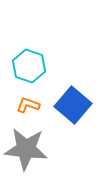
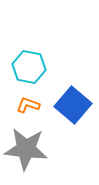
cyan hexagon: moved 1 px down; rotated 8 degrees counterclockwise
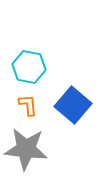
orange L-shape: rotated 65 degrees clockwise
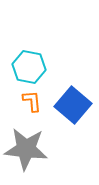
orange L-shape: moved 4 px right, 4 px up
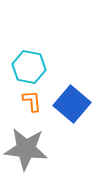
blue square: moved 1 px left, 1 px up
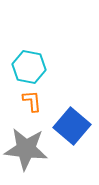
blue square: moved 22 px down
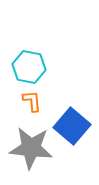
gray star: moved 5 px right, 1 px up
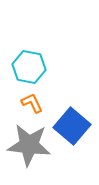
orange L-shape: moved 2 px down; rotated 20 degrees counterclockwise
gray star: moved 2 px left, 3 px up
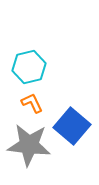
cyan hexagon: rotated 24 degrees counterclockwise
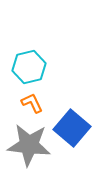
blue square: moved 2 px down
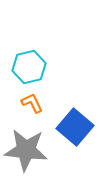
blue square: moved 3 px right, 1 px up
gray star: moved 3 px left, 5 px down
